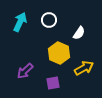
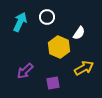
white circle: moved 2 px left, 3 px up
yellow hexagon: moved 6 px up
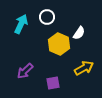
cyan arrow: moved 1 px right, 2 px down
yellow hexagon: moved 3 px up
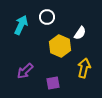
cyan arrow: moved 1 px down
white semicircle: moved 1 px right
yellow hexagon: moved 1 px right, 2 px down
yellow arrow: rotated 48 degrees counterclockwise
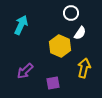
white circle: moved 24 px right, 4 px up
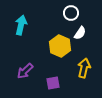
cyan arrow: rotated 12 degrees counterclockwise
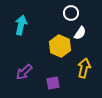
purple arrow: moved 1 px left, 1 px down
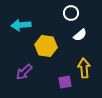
cyan arrow: rotated 108 degrees counterclockwise
white semicircle: moved 2 px down; rotated 16 degrees clockwise
yellow hexagon: moved 14 px left; rotated 15 degrees counterclockwise
yellow arrow: rotated 18 degrees counterclockwise
purple square: moved 12 px right, 1 px up
